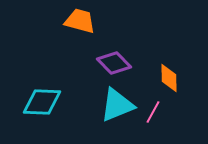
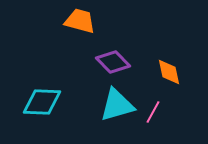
purple diamond: moved 1 px left, 1 px up
orange diamond: moved 6 px up; rotated 12 degrees counterclockwise
cyan triangle: rotated 6 degrees clockwise
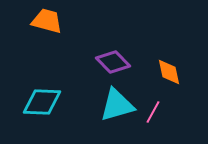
orange trapezoid: moved 33 px left
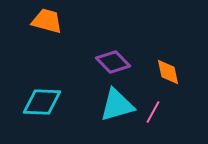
orange diamond: moved 1 px left
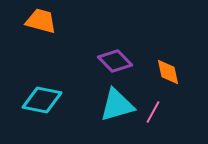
orange trapezoid: moved 6 px left
purple diamond: moved 2 px right, 1 px up
cyan diamond: moved 2 px up; rotated 9 degrees clockwise
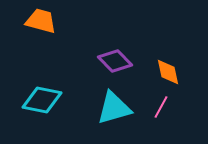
cyan triangle: moved 3 px left, 3 px down
pink line: moved 8 px right, 5 px up
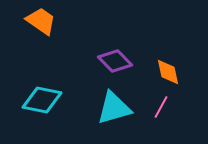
orange trapezoid: rotated 20 degrees clockwise
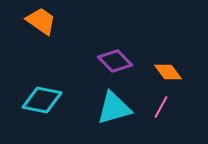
orange diamond: rotated 24 degrees counterclockwise
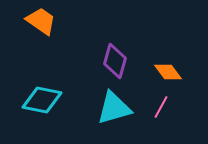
purple diamond: rotated 60 degrees clockwise
